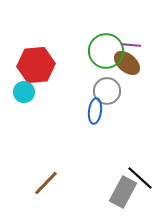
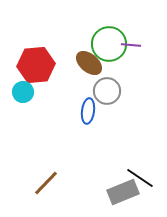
green circle: moved 3 px right, 7 px up
brown ellipse: moved 38 px left
cyan circle: moved 1 px left
blue ellipse: moved 7 px left
black line: rotated 8 degrees counterclockwise
gray rectangle: rotated 40 degrees clockwise
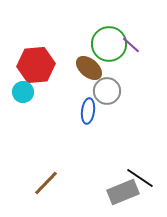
purple line: rotated 36 degrees clockwise
brown ellipse: moved 5 px down
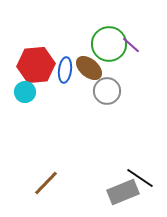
cyan circle: moved 2 px right
blue ellipse: moved 23 px left, 41 px up
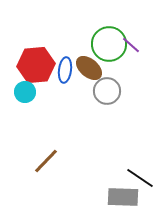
brown line: moved 22 px up
gray rectangle: moved 5 px down; rotated 24 degrees clockwise
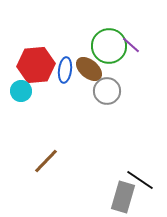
green circle: moved 2 px down
brown ellipse: moved 1 px down
cyan circle: moved 4 px left, 1 px up
black line: moved 2 px down
gray rectangle: rotated 76 degrees counterclockwise
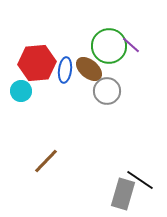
red hexagon: moved 1 px right, 2 px up
gray rectangle: moved 3 px up
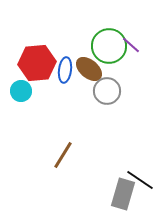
brown line: moved 17 px right, 6 px up; rotated 12 degrees counterclockwise
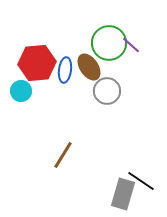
green circle: moved 3 px up
brown ellipse: moved 2 px up; rotated 16 degrees clockwise
black line: moved 1 px right, 1 px down
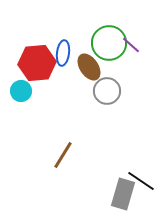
blue ellipse: moved 2 px left, 17 px up
